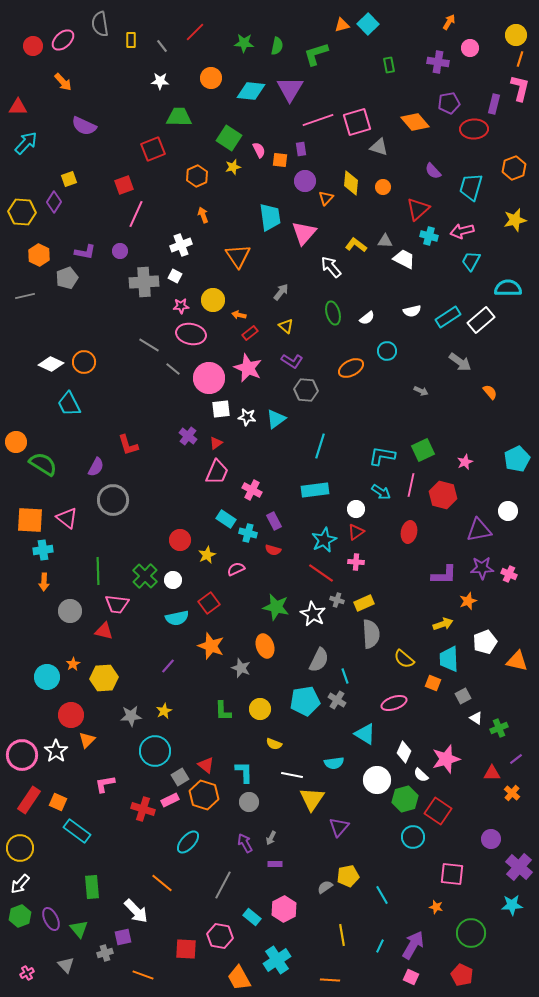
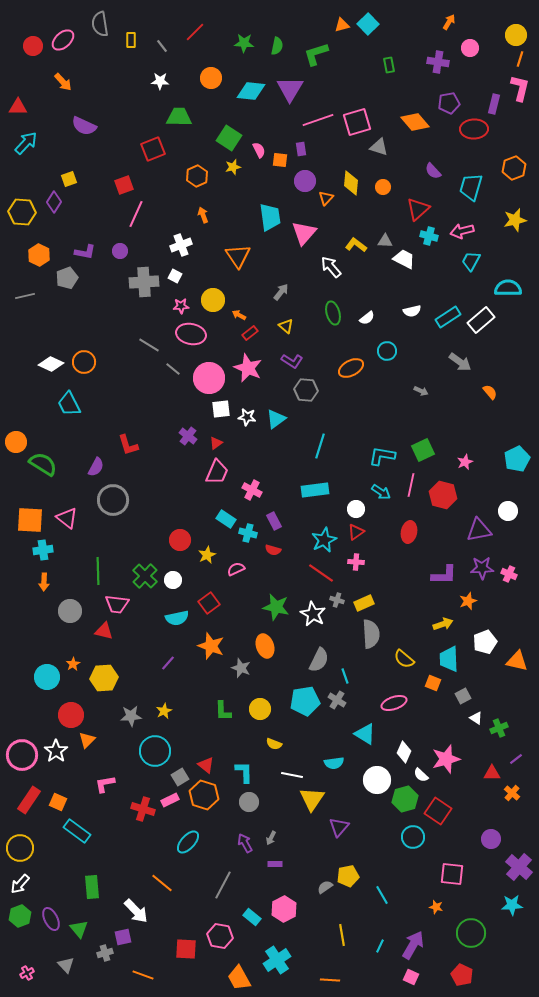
orange arrow at (239, 315): rotated 16 degrees clockwise
purple line at (168, 666): moved 3 px up
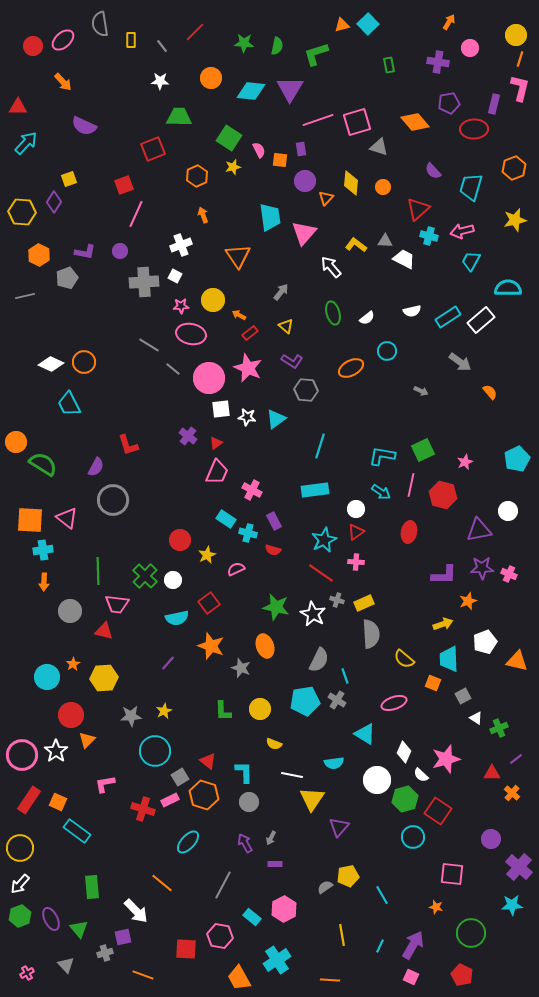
red triangle at (206, 765): moved 2 px right, 4 px up
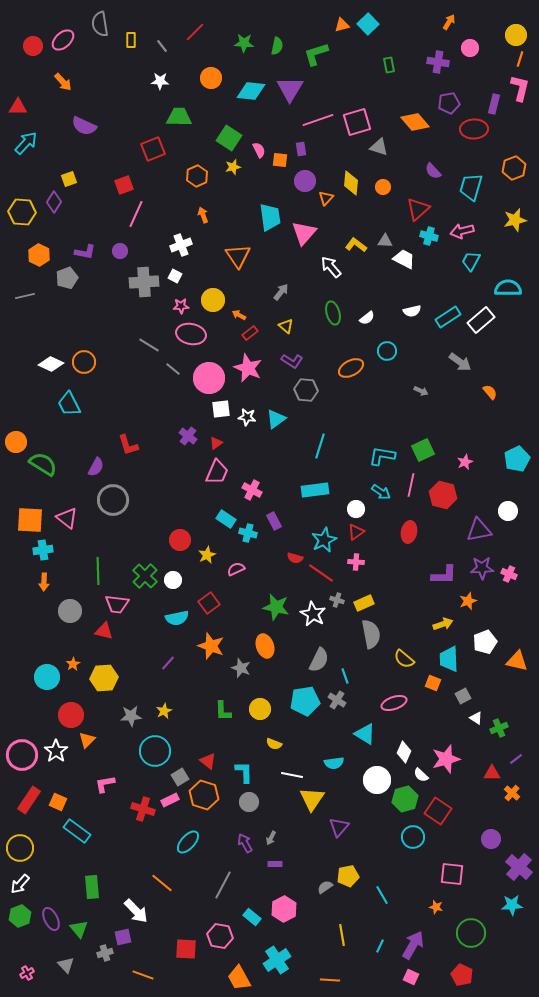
red semicircle at (273, 550): moved 22 px right, 8 px down
gray semicircle at (371, 634): rotated 8 degrees counterclockwise
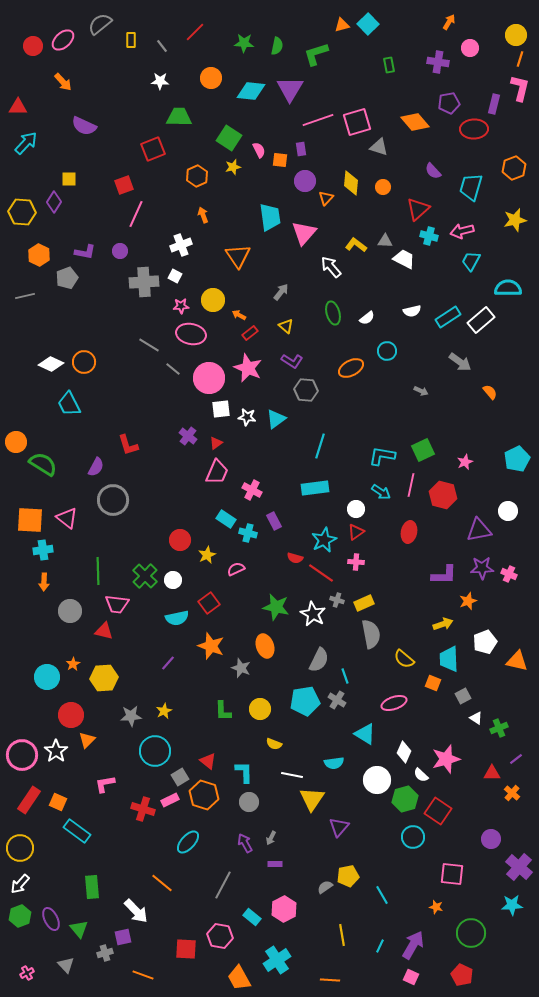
gray semicircle at (100, 24): rotated 60 degrees clockwise
yellow square at (69, 179): rotated 21 degrees clockwise
cyan rectangle at (315, 490): moved 2 px up
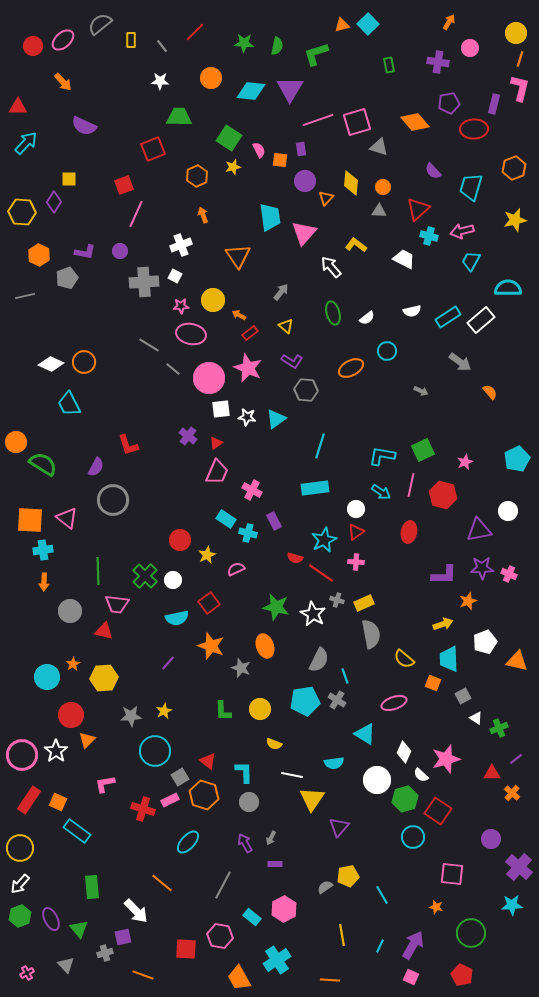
yellow circle at (516, 35): moved 2 px up
gray triangle at (385, 241): moved 6 px left, 30 px up
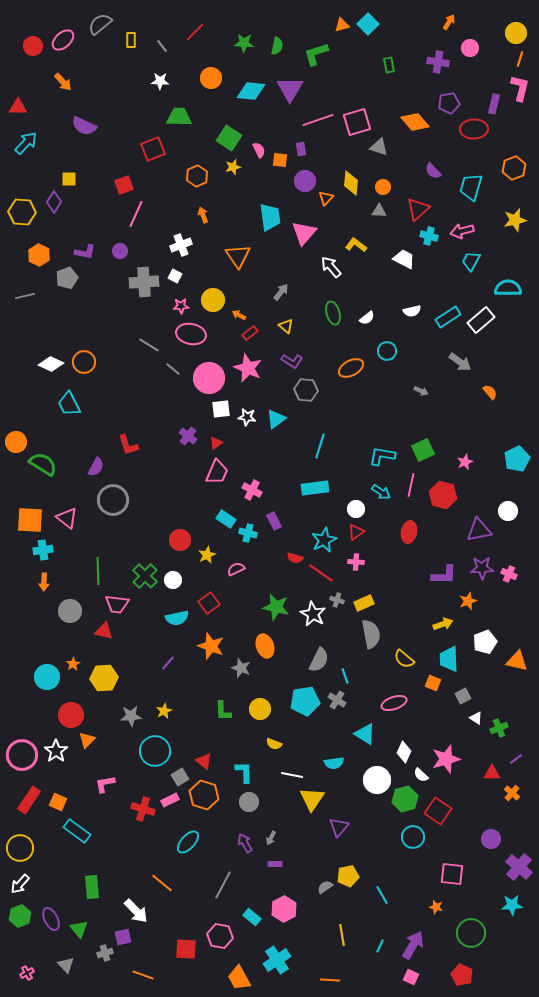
red triangle at (208, 761): moved 4 px left
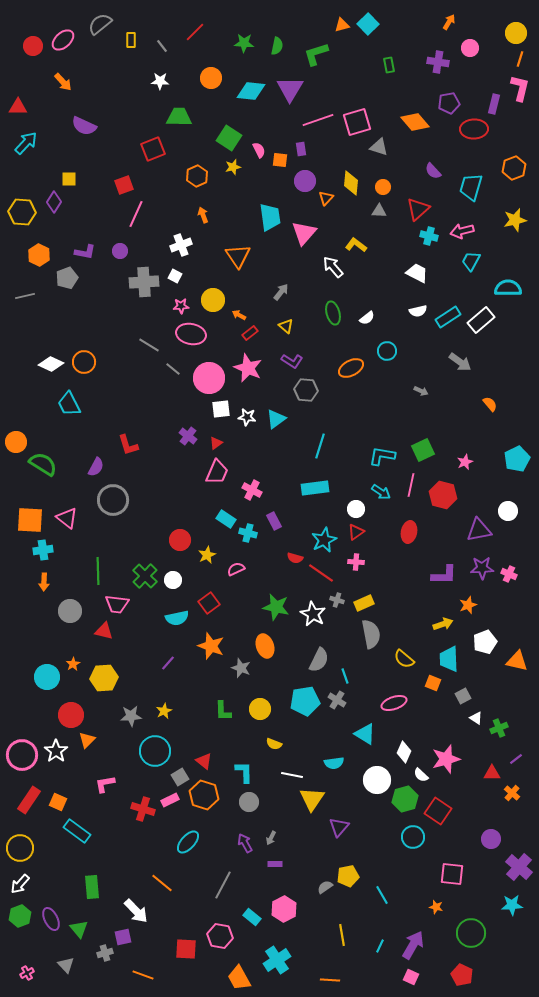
white trapezoid at (404, 259): moved 13 px right, 14 px down
white arrow at (331, 267): moved 2 px right
white semicircle at (412, 311): moved 6 px right
orange semicircle at (490, 392): moved 12 px down
orange star at (468, 601): moved 4 px down
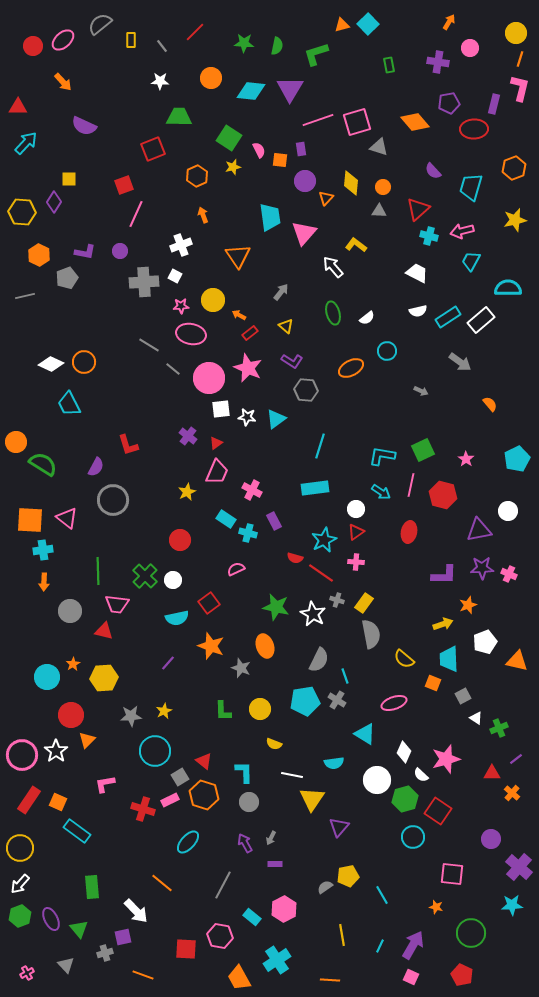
pink star at (465, 462): moved 1 px right, 3 px up; rotated 14 degrees counterclockwise
yellow star at (207, 555): moved 20 px left, 63 px up
yellow rectangle at (364, 603): rotated 30 degrees counterclockwise
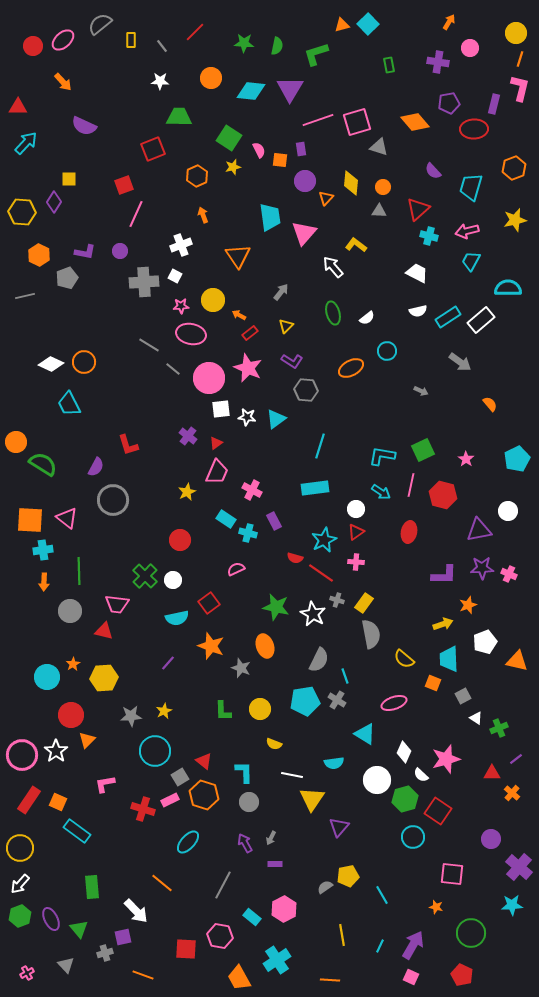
pink arrow at (462, 231): moved 5 px right
yellow triangle at (286, 326): rotated 35 degrees clockwise
green line at (98, 571): moved 19 px left
